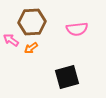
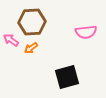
pink semicircle: moved 9 px right, 3 px down
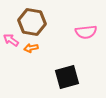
brown hexagon: rotated 12 degrees clockwise
orange arrow: rotated 24 degrees clockwise
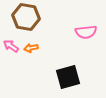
brown hexagon: moved 6 px left, 5 px up
pink arrow: moved 6 px down
black square: moved 1 px right
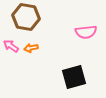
black square: moved 6 px right
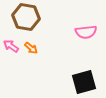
orange arrow: rotated 128 degrees counterclockwise
black square: moved 10 px right, 5 px down
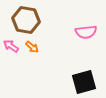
brown hexagon: moved 3 px down
orange arrow: moved 1 px right, 1 px up
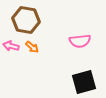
pink semicircle: moved 6 px left, 9 px down
pink arrow: rotated 21 degrees counterclockwise
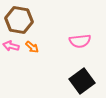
brown hexagon: moved 7 px left
black square: moved 2 px left, 1 px up; rotated 20 degrees counterclockwise
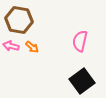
pink semicircle: rotated 110 degrees clockwise
